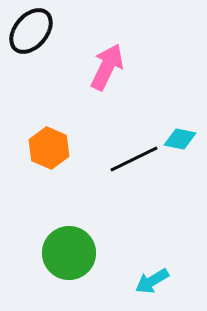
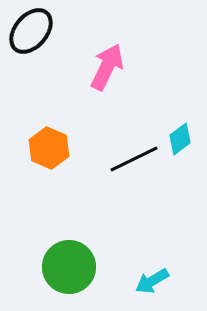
cyan diamond: rotated 48 degrees counterclockwise
green circle: moved 14 px down
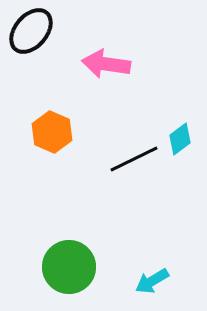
pink arrow: moved 1 px left, 3 px up; rotated 108 degrees counterclockwise
orange hexagon: moved 3 px right, 16 px up
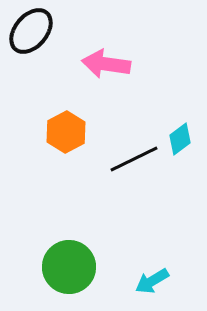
orange hexagon: moved 14 px right; rotated 9 degrees clockwise
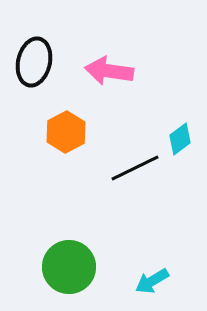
black ellipse: moved 3 px right, 31 px down; rotated 27 degrees counterclockwise
pink arrow: moved 3 px right, 7 px down
black line: moved 1 px right, 9 px down
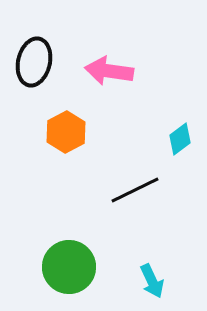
black line: moved 22 px down
cyan arrow: rotated 84 degrees counterclockwise
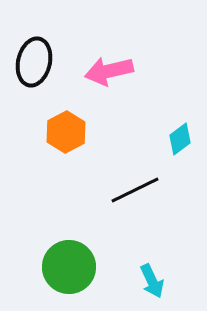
pink arrow: rotated 21 degrees counterclockwise
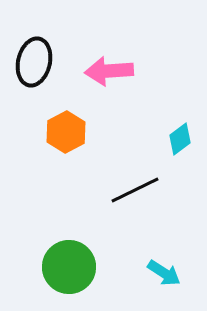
pink arrow: rotated 9 degrees clockwise
cyan arrow: moved 12 px right, 8 px up; rotated 32 degrees counterclockwise
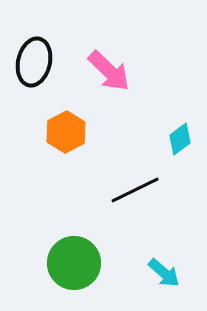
pink arrow: rotated 132 degrees counterclockwise
green circle: moved 5 px right, 4 px up
cyan arrow: rotated 8 degrees clockwise
